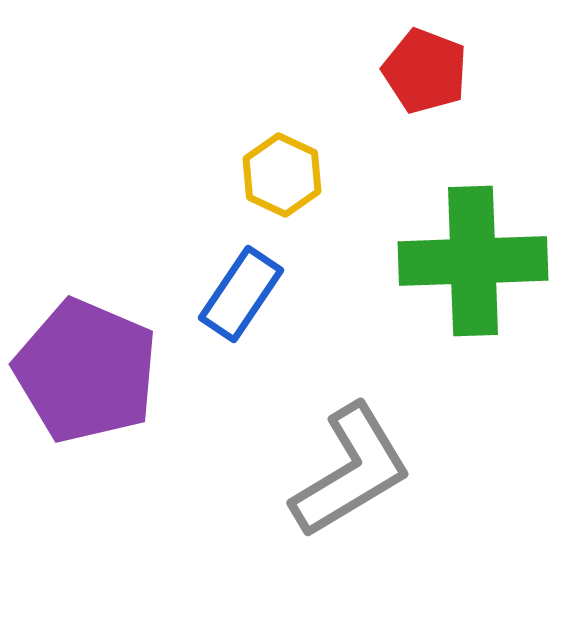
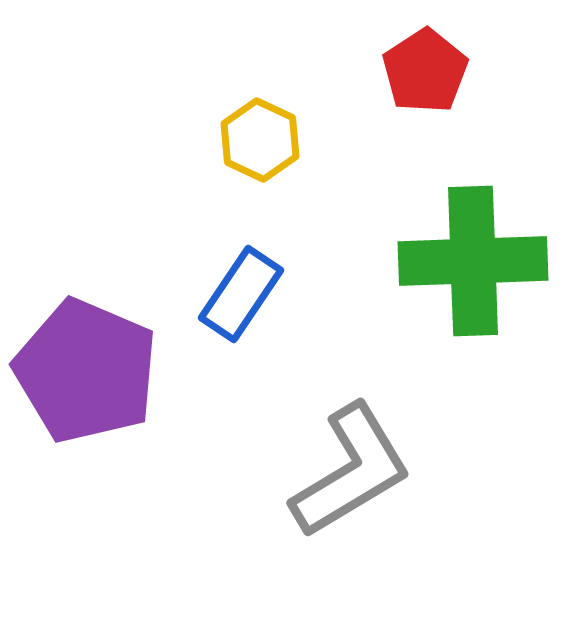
red pentagon: rotated 18 degrees clockwise
yellow hexagon: moved 22 px left, 35 px up
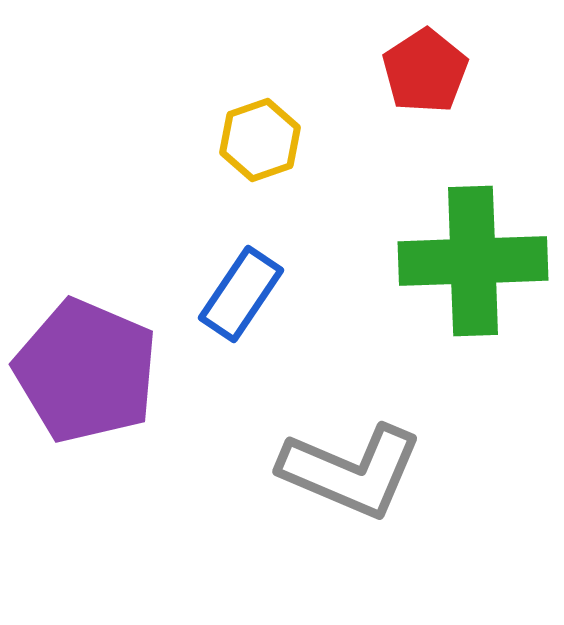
yellow hexagon: rotated 16 degrees clockwise
gray L-shape: rotated 54 degrees clockwise
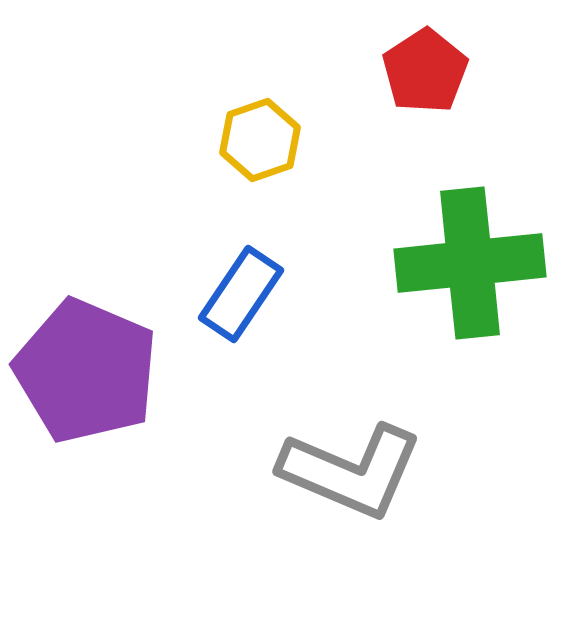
green cross: moved 3 px left, 2 px down; rotated 4 degrees counterclockwise
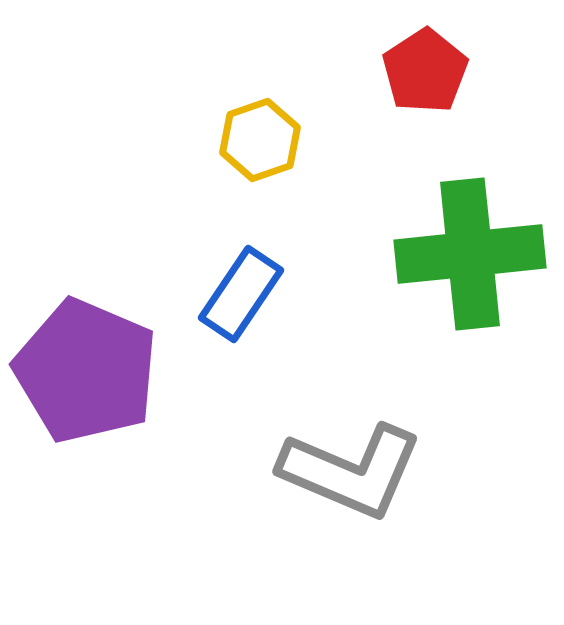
green cross: moved 9 px up
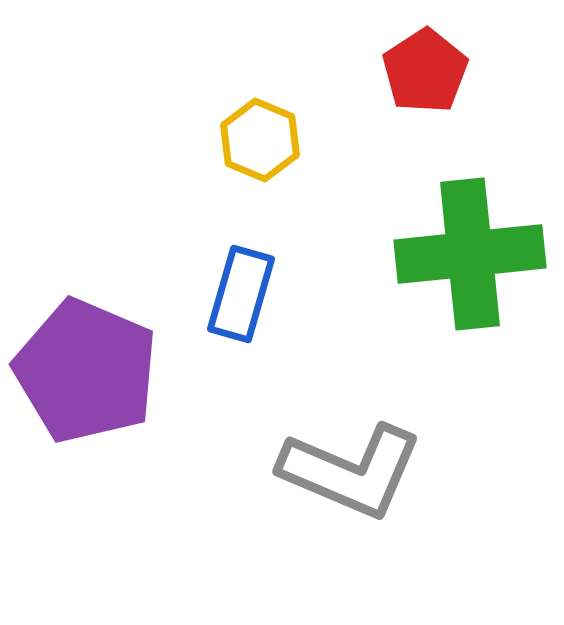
yellow hexagon: rotated 18 degrees counterclockwise
blue rectangle: rotated 18 degrees counterclockwise
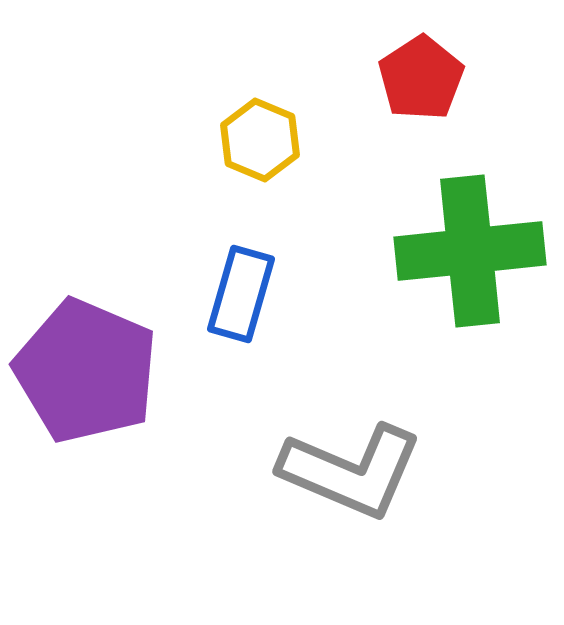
red pentagon: moved 4 px left, 7 px down
green cross: moved 3 px up
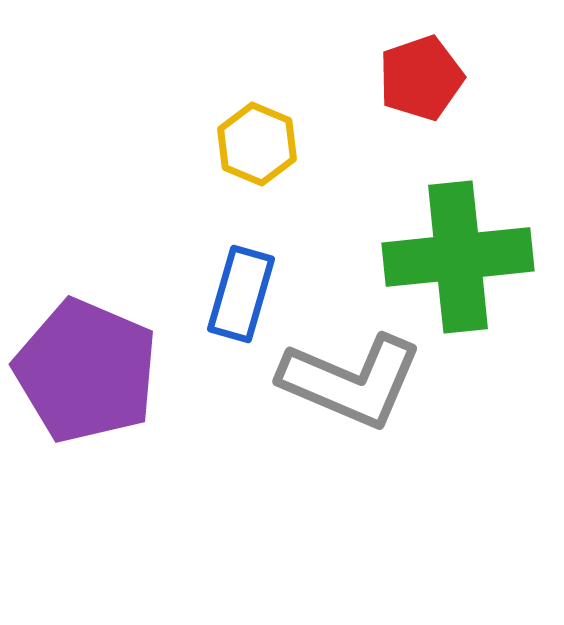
red pentagon: rotated 14 degrees clockwise
yellow hexagon: moved 3 px left, 4 px down
green cross: moved 12 px left, 6 px down
gray L-shape: moved 90 px up
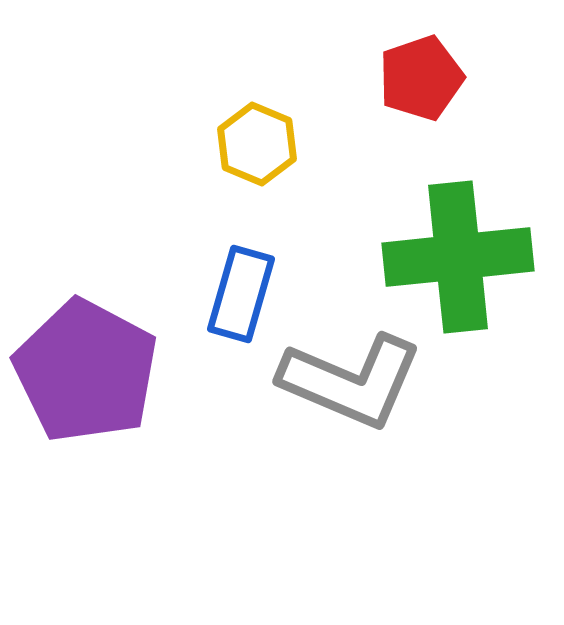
purple pentagon: rotated 5 degrees clockwise
